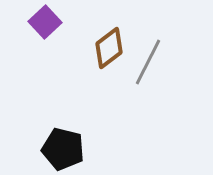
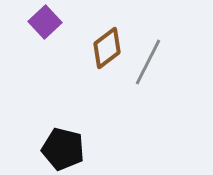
brown diamond: moved 2 px left
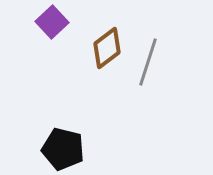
purple square: moved 7 px right
gray line: rotated 9 degrees counterclockwise
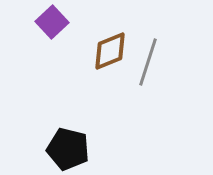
brown diamond: moved 3 px right, 3 px down; rotated 15 degrees clockwise
black pentagon: moved 5 px right
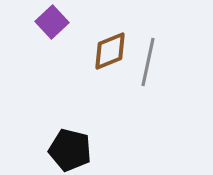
gray line: rotated 6 degrees counterclockwise
black pentagon: moved 2 px right, 1 px down
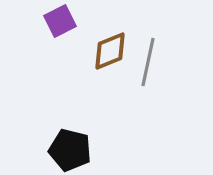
purple square: moved 8 px right, 1 px up; rotated 16 degrees clockwise
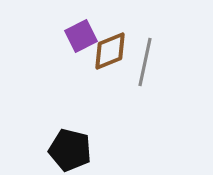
purple square: moved 21 px right, 15 px down
gray line: moved 3 px left
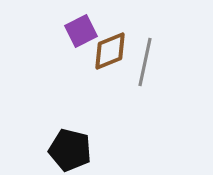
purple square: moved 5 px up
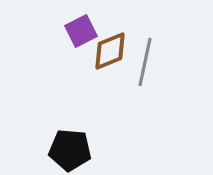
black pentagon: rotated 9 degrees counterclockwise
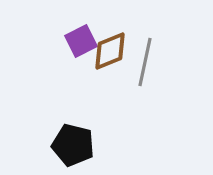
purple square: moved 10 px down
black pentagon: moved 3 px right, 5 px up; rotated 9 degrees clockwise
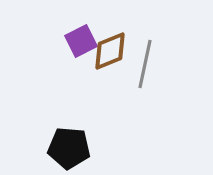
gray line: moved 2 px down
black pentagon: moved 4 px left, 3 px down; rotated 9 degrees counterclockwise
